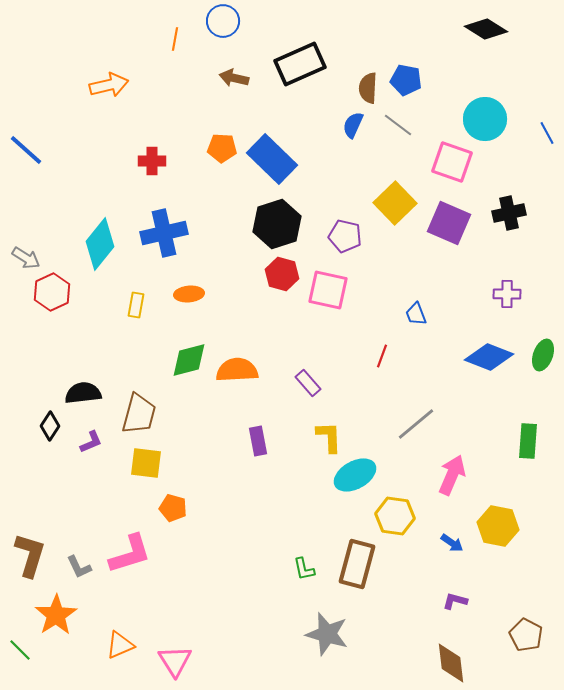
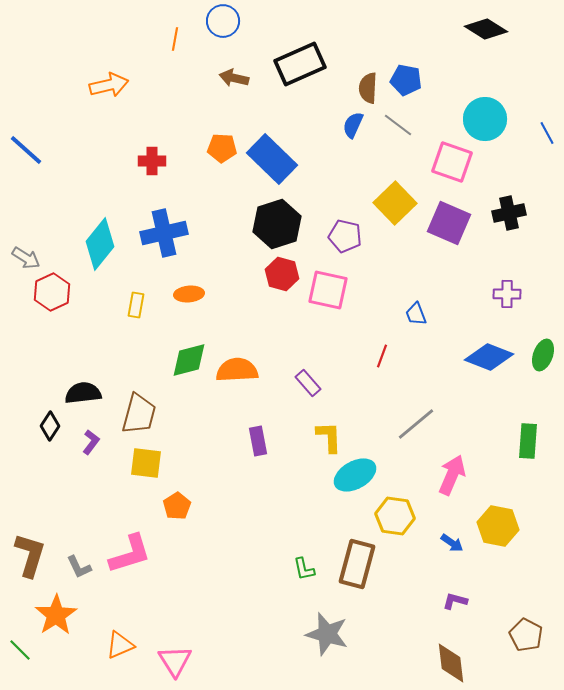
purple L-shape at (91, 442): rotated 30 degrees counterclockwise
orange pentagon at (173, 508): moved 4 px right, 2 px up; rotated 24 degrees clockwise
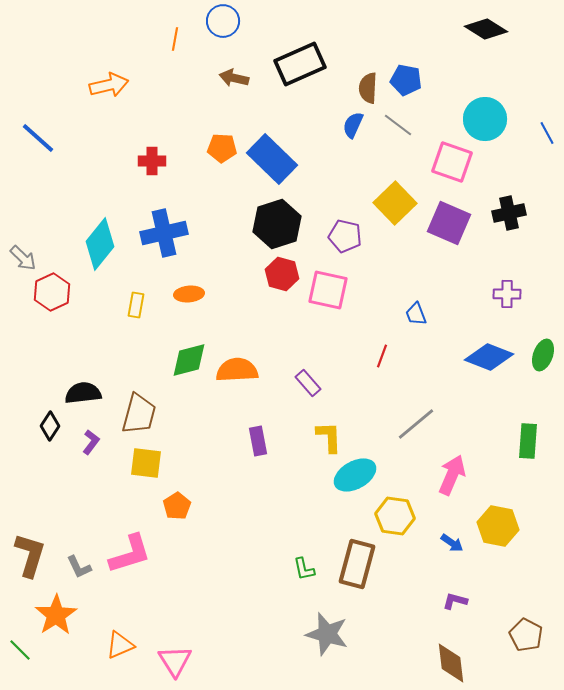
blue line at (26, 150): moved 12 px right, 12 px up
gray arrow at (26, 258): moved 3 px left; rotated 12 degrees clockwise
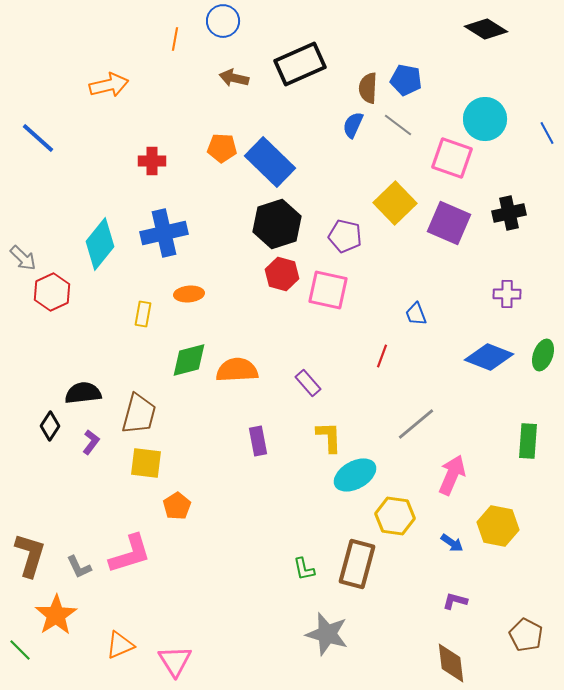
blue rectangle at (272, 159): moved 2 px left, 3 px down
pink square at (452, 162): moved 4 px up
yellow rectangle at (136, 305): moved 7 px right, 9 px down
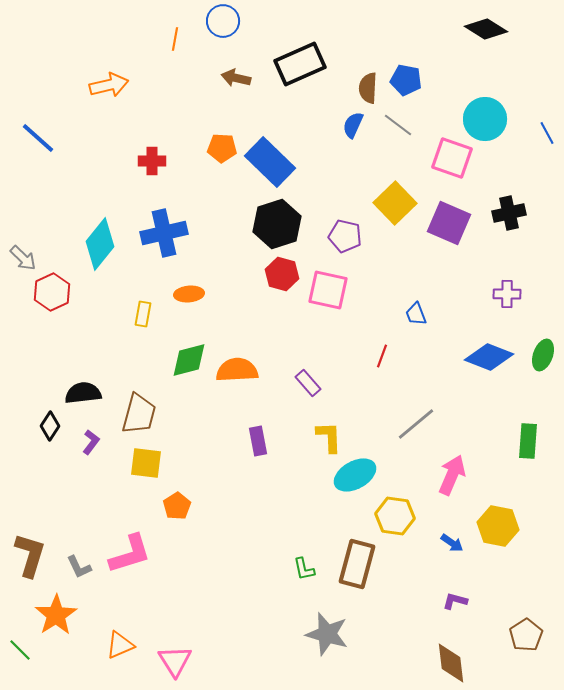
brown arrow at (234, 78): moved 2 px right
brown pentagon at (526, 635): rotated 12 degrees clockwise
